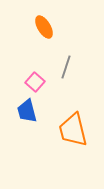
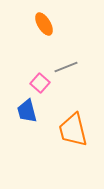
orange ellipse: moved 3 px up
gray line: rotated 50 degrees clockwise
pink square: moved 5 px right, 1 px down
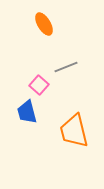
pink square: moved 1 px left, 2 px down
blue trapezoid: moved 1 px down
orange trapezoid: moved 1 px right, 1 px down
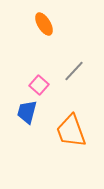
gray line: moved 8 px right, 4 px down; rotated 25 degrees counterclockwise
blue trapezoid: rotated 30 degrees clockwise
orange trapezoid: moved 3 px left; rotated 6 degrees counterclockwise
